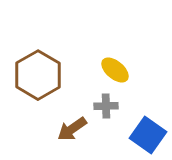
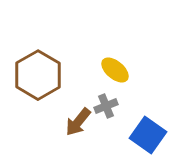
gray cross: rotated 20 degrees counterclockwise
brown arrow: moved 6 px right, 7 px up; rotated 16 degrees counterclockwise
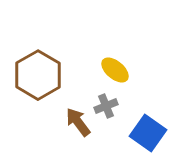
brown arrow: rotated 104 degrees clockwise
blue square: moved 2 px up
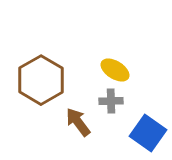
yellow ellipse: rotated 8 degrees counterclockwise
brown hexagon: moved 3 px right, 5 px down
gray cross: moved 5 px right, 5 px up; rotated 20 degrees clockwise
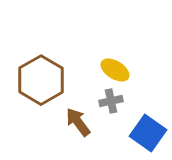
gray cross: rotated 10 degrees counterclockwise
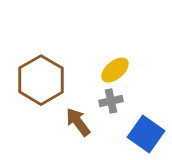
yellow ellipse: rotated 72 degrees counterclockwise
blue square: moved 2 px left, 1 px down
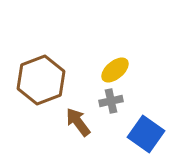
brown hexagon: rotated 9 degrees clockwise
